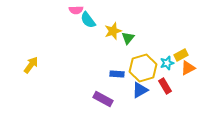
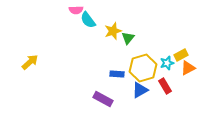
yellow arrow: moved 1 px left, 3 px up; rotated 12 degrees clockwise
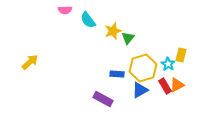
pink semicircle: moved 11 px left
yellow rectangle: rotated 48 degrees counterclockwise
cyan star: moved 1 px right, 1 px down; rotated 24 degrees counterclockwise
orange triangle: moved 11 px left, 17 px down
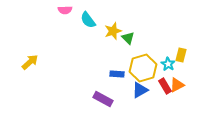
green triangle: rotated 24 degrees counterclockwise
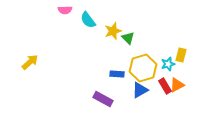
cyan star: rotated 24 degrees clockwise
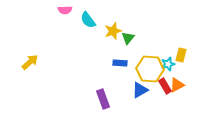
green triangle: rotated 24 degrees clockwise
yellow hexagon: moved 7 px right, 1 px down; rotated 20 degrees clockwise
blue rectangle: moved 3 px right, 11 px up
purple rectangle: rotated 42 degrees clockwise
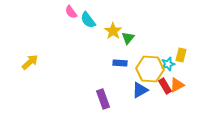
pink semicircle: moved 6 px right, 2 px down; rotated 56 degrees clockwise
yellow star: rotated 18 degrees counterclockwise
